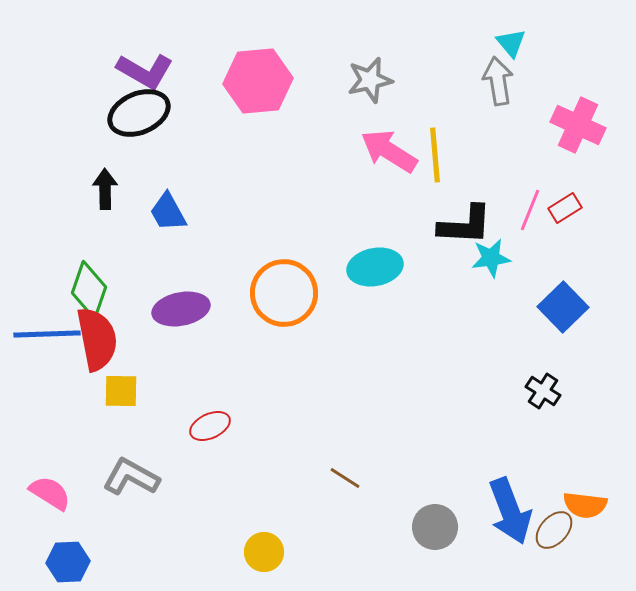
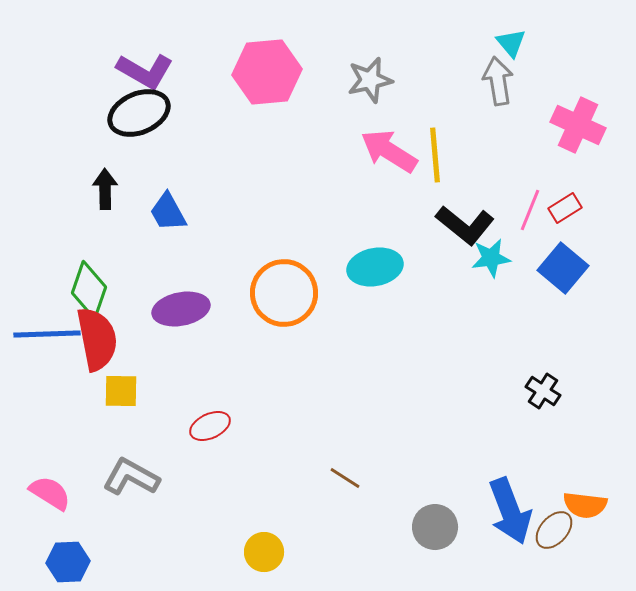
pink hexagon: moved 9 px right, 9 px up
black L-shape: rotated 36 degrees clockwise
blue square: moved 39 px up; rotated 6 degrees counterclockwise
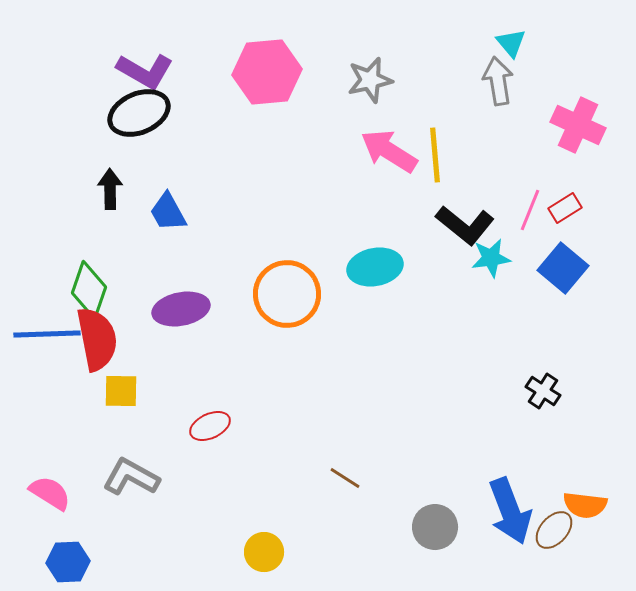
black arrow: moved 5 px right
orange circle: moved 3 px right, 1 px down
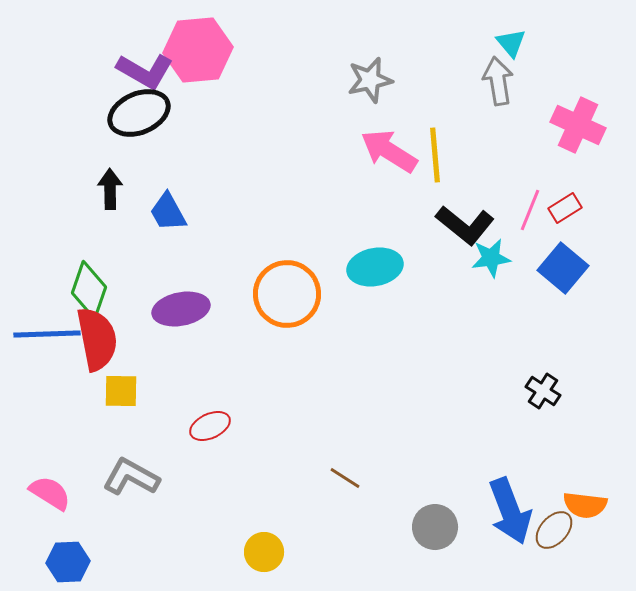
pink hexagon: moved 69 px left, 22 px up
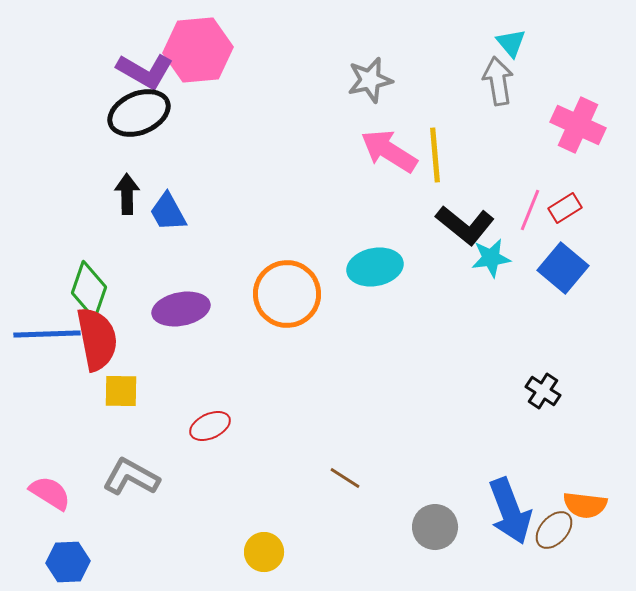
black arrow: moved 17 px right, 5 px down
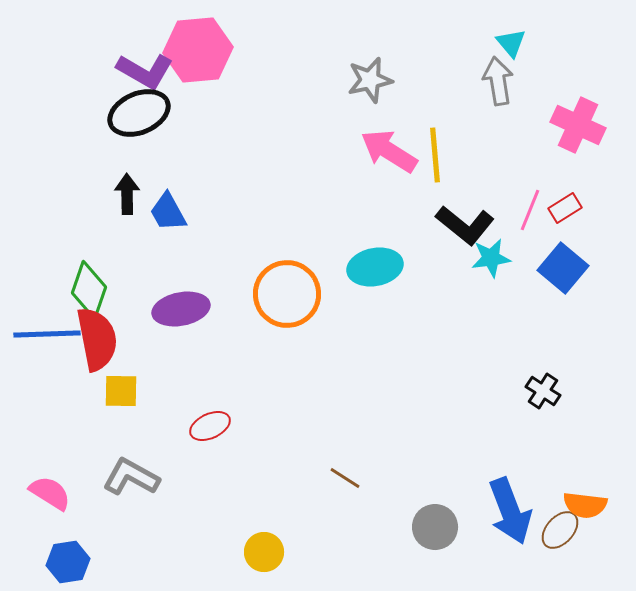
brown ellipse: moved 6 px right
blue hexagon: rotated 6 degrees counterclockwise
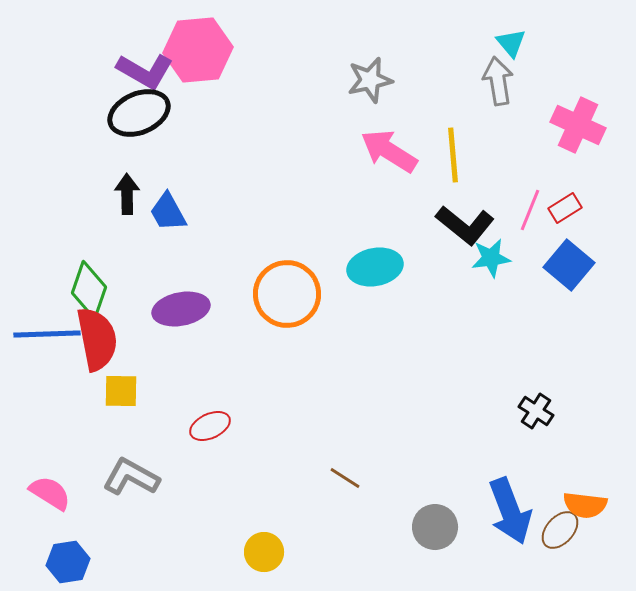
yellow line: moved 18 px right
blue square: moved 6 px right, 3 px up
black cross: moved 7 px left, 20 px down
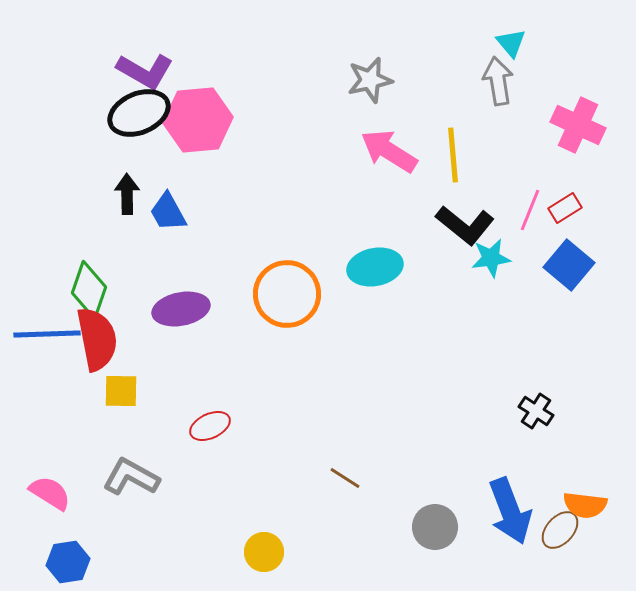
pink hexagon: moved 70 px down
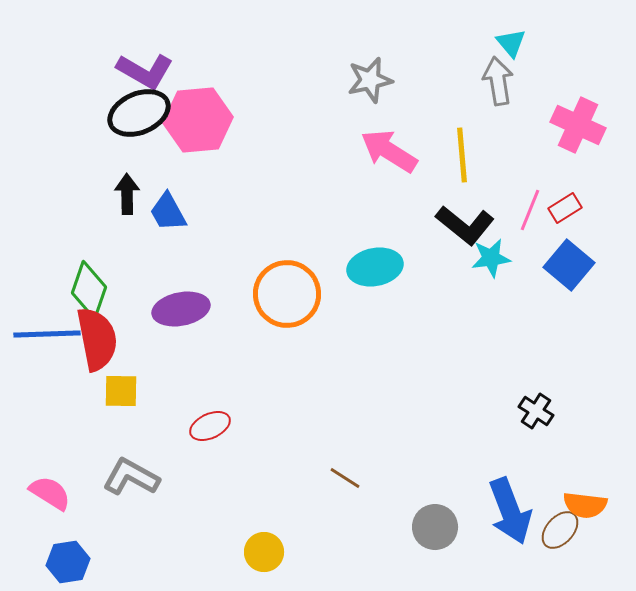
yellow line: moved 9 px right
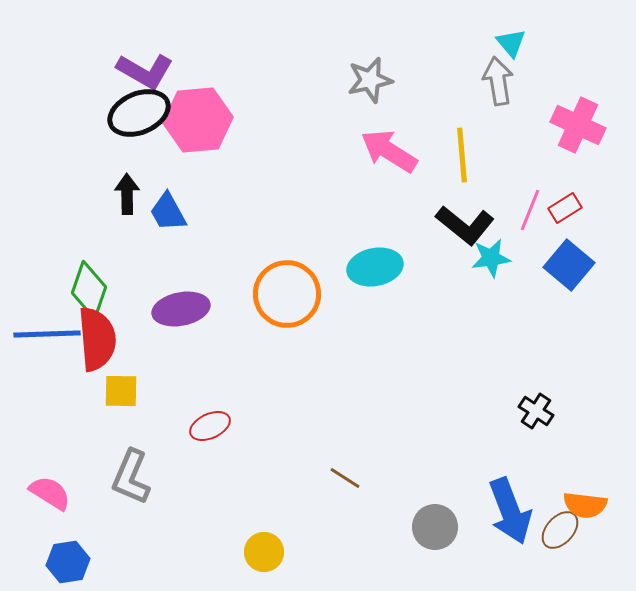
red semicircle: rotated 6 degrees clockwise
gray L-shape: rotated 96 degrees counterclockwise
